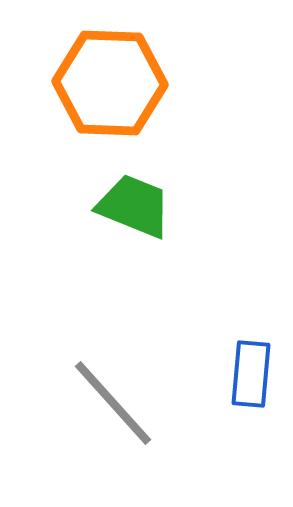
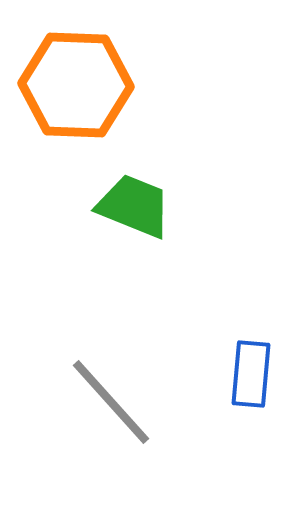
orange hexagon: moved 34 px left, 2 px down
gray line: moved 2 px left, 1 px up
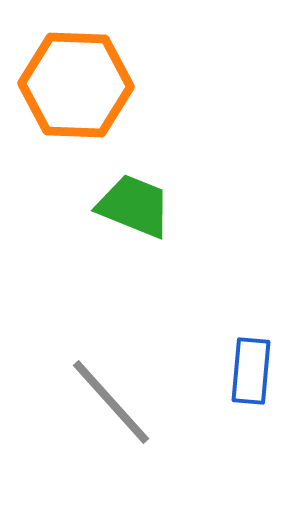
blue rectangle: moved 3 px up
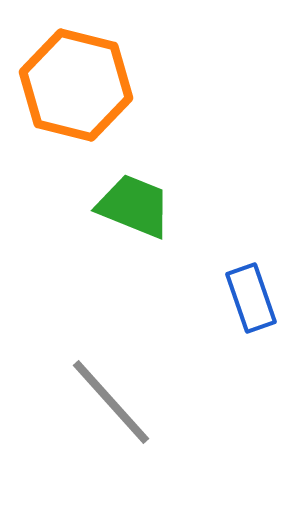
orange hexagon: rotated 12 degrees clockwise
blue rectangle: moved 73 px up; rotated 24 degrees counterclockwise
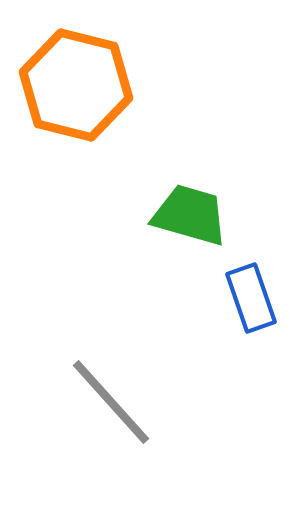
green trapezoid: moved 56 px right, 9 px down; rotated 6 degrees counterclockwise
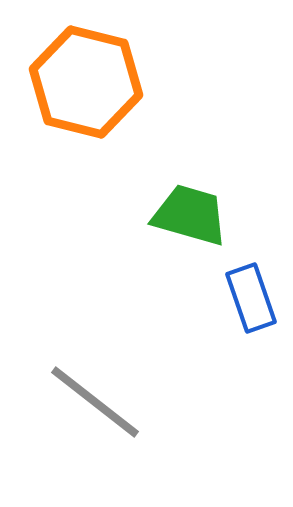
orange hexagon: moved 10 px right, 3 px up
gray line: moved 16 px left; rotated 10 degrees counterclockwise
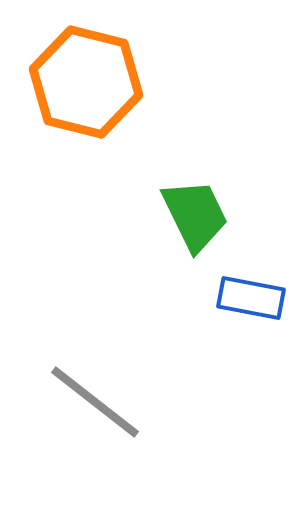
green trapezoid: moved 5 px right; rotated 48 degrees clockwise
blue rectangle: rotated 60 degrees counterclockwise
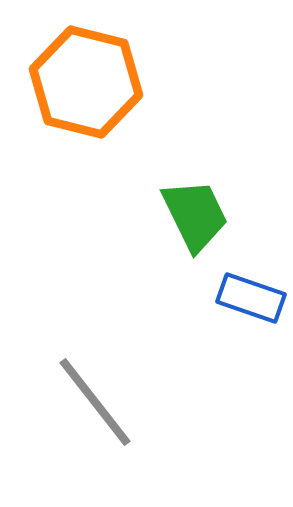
blue rectangle: rotated 8 degrees clockwise
gray line: rotated 14 degrees clockwise
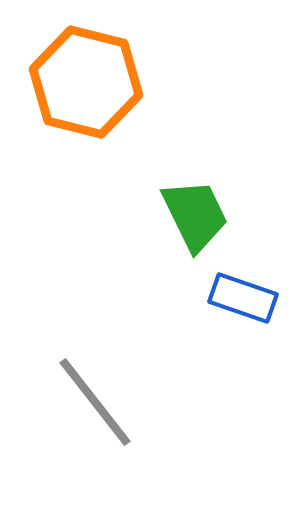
blue rectangle: moved 8 px left
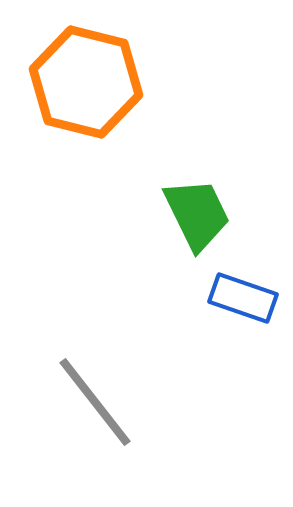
green trapezoid: moved 2 px right, 1 px up
